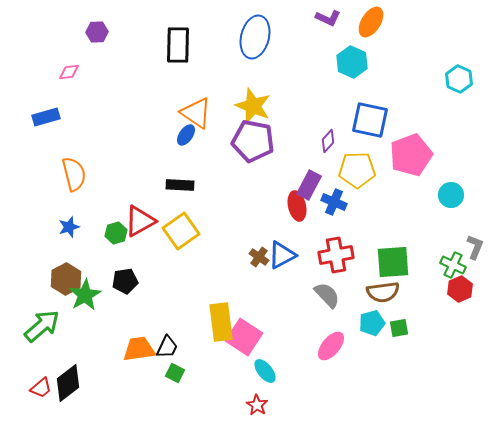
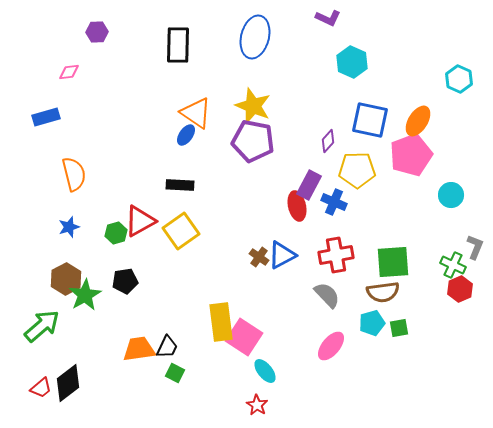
orange ellipse at (371, 22): moved 47 px right, 99 px down
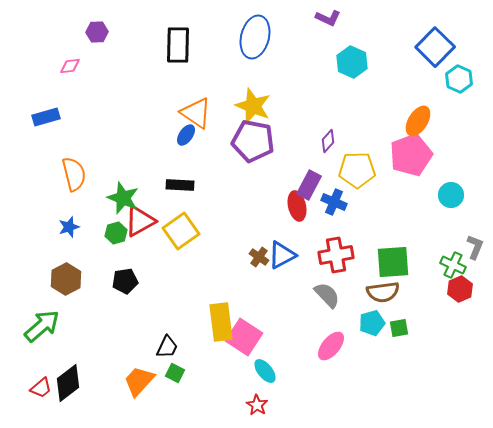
pink diamond at (69, 72): moved 1 px right, 6 px up
blue square at (370, 120): moved 65 px right, 73 px up; rotated 33 degrees clockwise
green star at (85, 295): moved 38 px right, 97 px up; rotated 20 degrees counterclockwise
orange trapezoid at (139, 349): moved 32 px down; rotated 40 degrees counterclockwise
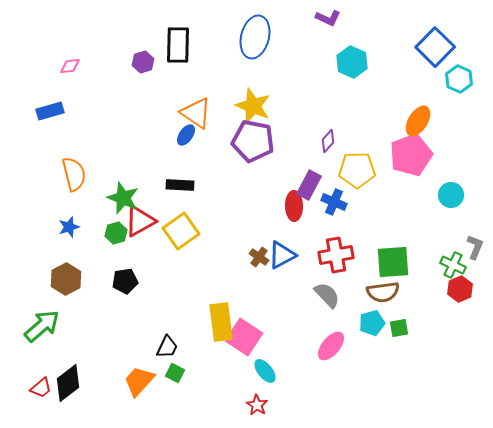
purple hexagon at (97, 32): moved 46 px right, 30 px down; rotated 15 degrees counterclockwise
blue rectangle at (46, 117): moved 4 px right, 6 px up
red ellipse at (297, 206): moved 3 px left; rotated 12 degrees clockwise
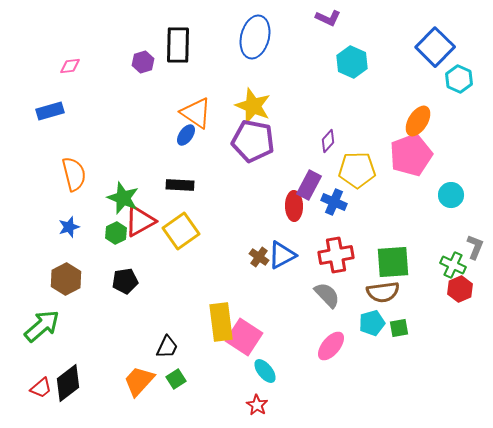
green hexagon at (116, 233): rotated 10 degrees counterclockwise
green square at (175, 373): moved 1 px right, 6 px down; rotated 30 degrees clockwise
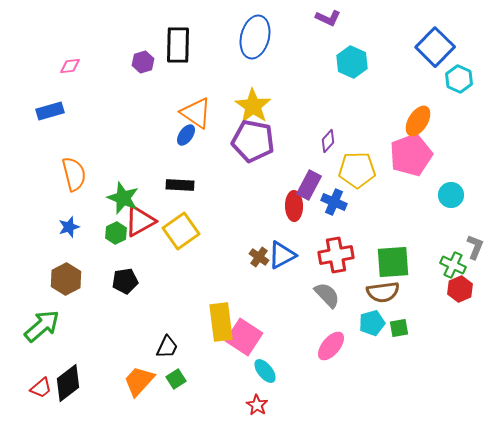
yellow star at (253, 106): rotated 12 degrees clockwise
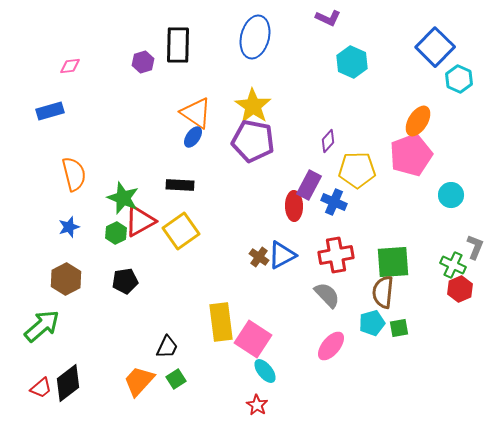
blue ellipse at (186, 135): moved 7 px right, 2 px down
brown semicircle at (383, 292): rotated 104 degrees clockwise
pink square at (244, 337): moved 9 px right, 2 px down
